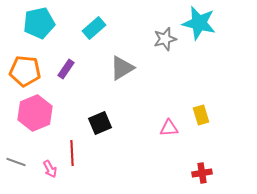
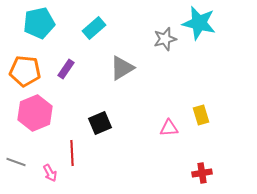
pink arrow: moved 4 px down
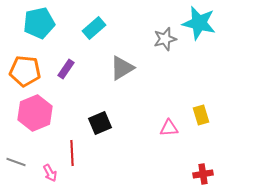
red cross: moved 1 px right, 1 px down
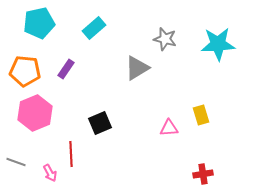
cyan star: moved 19 px right, 21 px down; rotated 16 degrees counterclockwise
gray star: rotated 30 degrees clockwise
gray triangle: moved 15 px right
red line: moved 1 px left, 1 px down
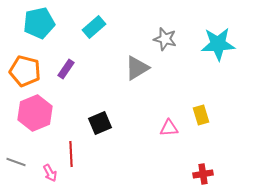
cyan rectangle: moved 1 px up
orange pentagon: rotated 8 degrees clockwise
